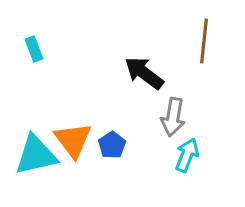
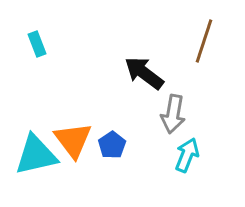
brown line: rotated 12 degrees clockwise
cyan rectangle: moved 3 px right, 5 px up
gray arrow: moved 3 px up
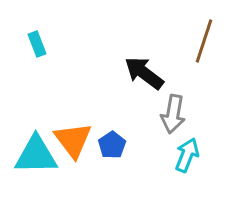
cyan triangle: rotated 12 degrees clockwise
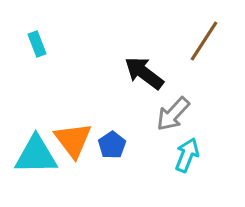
brown line: rotated 15 degrees clockwise
gray arrow: rotated 33 degrees clockwise
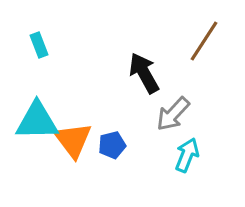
cyan rectangle: moved 2 px right, 1 px down
black arrow: rotated 24 degrees clockwise
blue pentagon: rotated 20 degrees clockwise
cyan triangle: moved 1 px right, 34 px up
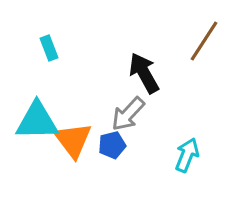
cyan rectangle: moved 10 px right, 3 px down
gray arrow: moved 45 px left
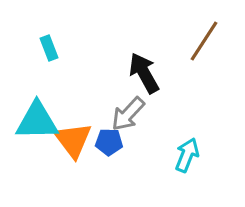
blue pentagon: moved 3 px left, 3 px up; rotated 16 degrees clockwise
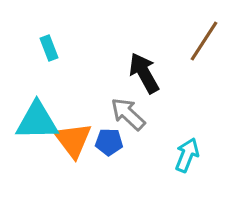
gray arrow: rotated 90 degrees clockwise
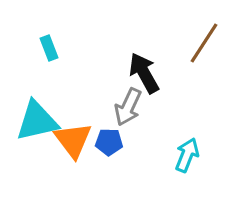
brown line: moved 2 px down
gray arrow: moved 7 px up; rotated 108 degrees counterclockwise
cyan triangle: rotated 12 degrees counterclockwise
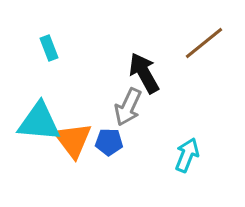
brown line: rotated 18 degrees clockwise
cyan triangle: moved 2 px right, 1 px down; rotated 18 degrees clockwise
